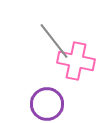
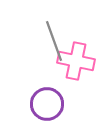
gray line: rotated 18 degrees clockwise
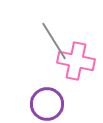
gray line: rotated 12 degrees counterclockwise
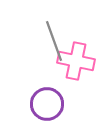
gray line: rotated 12 degrees clockwise
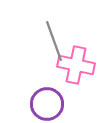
pink cross: moved 4 px down
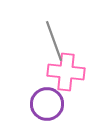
pink cross: moved 10 px left, 7 px down; rotated 6 degrees counterclockwise
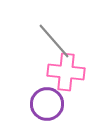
gray line: rotated 21 degrees counterclockwise
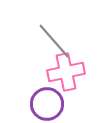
pink cross: rotated 18 degrees counterclockwise
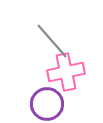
gray line: moved 2 px left
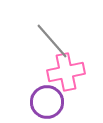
purple circle: moved 2 px up
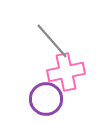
purple circle: moved 1 px left, 3 px up
